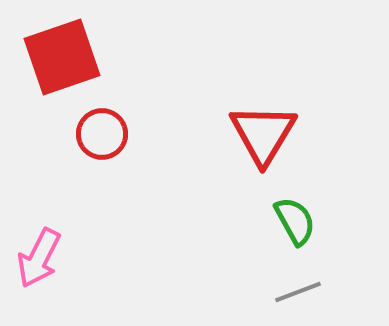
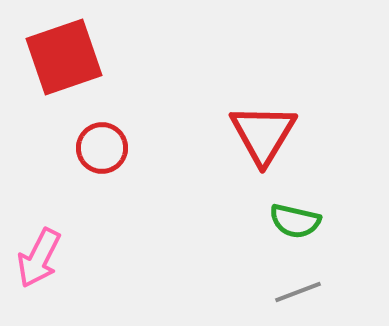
red square: moved 2 px right
red circle: moved 14 px down
green semicircle: rotated 132 degrees clockwise
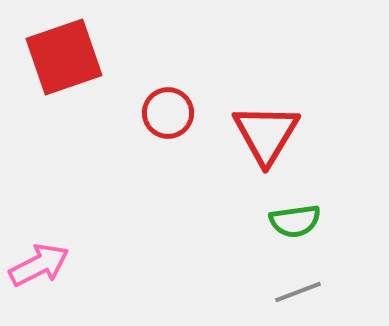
red triangle: moved 3 px right
red circle: moved 66 px right, 35 px up
green semicircle: rotated 21 degrees counterclockwise
pink arrow: moved 7 px down; rotated 144 degrees counterclockwise
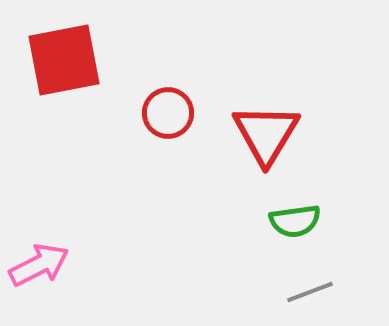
red square: moved 3 px down; rotated 8 degrees clockwise
gray line: moved 12 px right
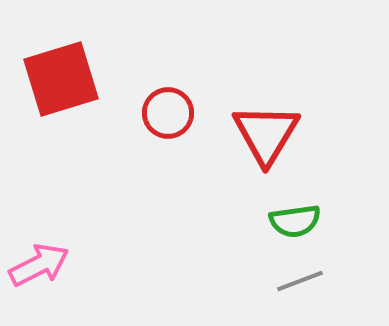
red square: moved 3 px left, 19 px down; rotated 6 degrees counterclockwise
gray line: moved 10 px left, 11 px up
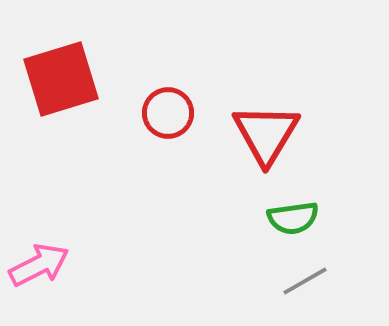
green semicircle: moved 2 px left, 3 px up
gray line: moved 5 px right; rotated 9 degrees counterclockwise
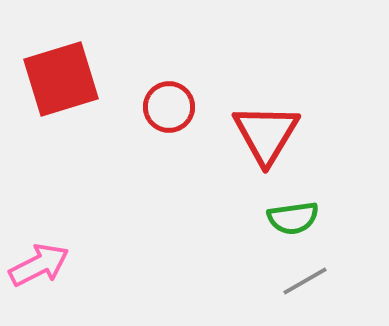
red circle: moved 1 px right, 6 px up
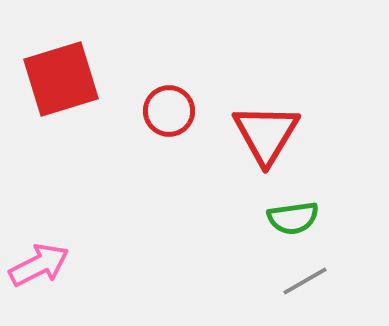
red circle: moved 4 px down
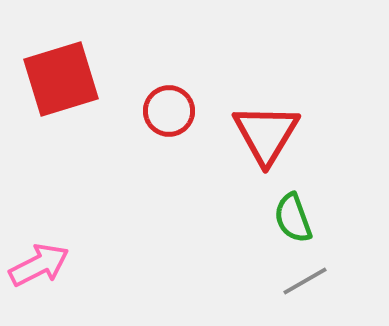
green semicircle: rotated 78 degrees clockwise
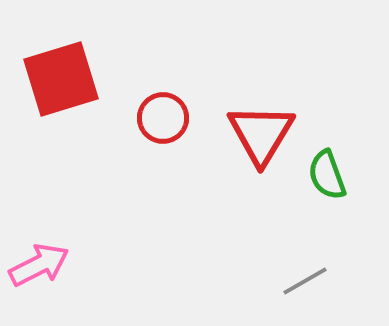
red circle: moved 6 px left, 7 px down
red triangle: moved 5 px left
green semicircle: moved 34 px right, 43 px up
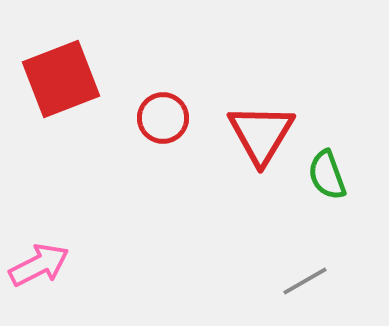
red square: rotated 4 degrees counterclockwise
